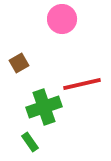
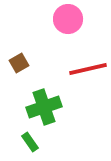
pink circle: moved 6 px right
red line: moved 6 px right, 15 px up
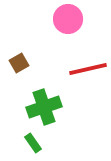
green rectangle: moved 3 px right, 1 px down
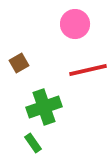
pink circle: moved 7 px right, 5 px down
red line: moved 1 px down
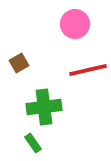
green cross: rotated 12 degrees clockwise
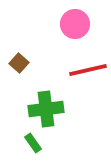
brown square: rotated 18 degrees counterclockwise
green cross: moved 2 px right, 2 px down
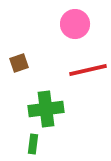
brown square: rotated 30 degrees clockwise
green rectangle: moved 1 px down; rotated 42 degrees clockwise
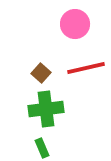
brown square: moved 22 px right, 10 px down; rotated 30 degrees counterclockwise
red line: moved 2 px left, 2 px up
green rectangle: moved 9 px right, 4 px down; rotated 30 degrees counterclockwise
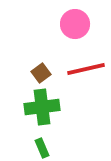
red line: moved 1 px down
brown square: rotated 12 degrees clockwise
green cross: moved 4 px left, 2 px up
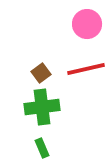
pink circle: moved 12 px right
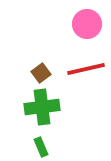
green rectangle: moved 1 px left, 1 px up
